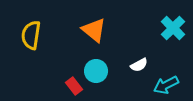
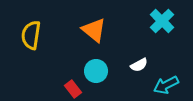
cyan cross: moved 11 px left, 7 px up
red rectangle: moved 1 px left, 3 px down
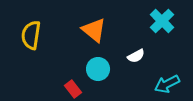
white semicircle: moved 3 px left, 9 px up
cyan circle: moved 2 px right, 2 px up
cyan arrow: moved 1 px right, 1 px up
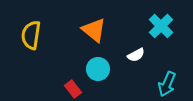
cyan cross: moved 1 px left, 5 px down
white semicircle: moved 1 px up
cyan arrow: rotated 40 degrees counterclockwise
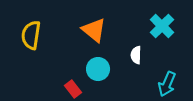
cyan cross: moved 1 px right
white semicircle: rotated 120 degrees clockwise
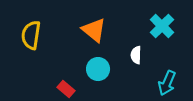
cyan arrow: moved 1 px up
red rectangle: moved 7 px left; rotated 12 degrees counterclockwise
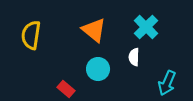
cyan cross: moved 16 px left, 1 px down
white semicircle: moved 2 px left, 2 px down
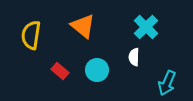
orange triangle: moved 11 px left, 4 px up
cyan circle: moved 1 px left, 1 px down
red rectangle: moved 6 px left, 18 px up
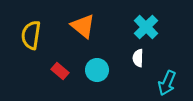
white semicircle: moved 4 px right, 1 px down
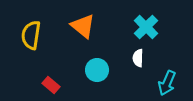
red rectangle: moved 9 px left, 14 px down
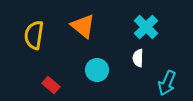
yellow semicircle: moved 3 px right
